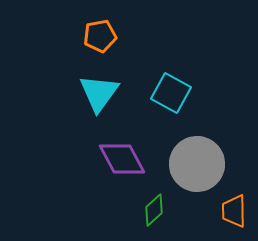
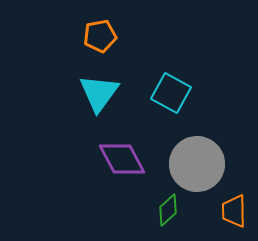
green diamond: moved 14 px right
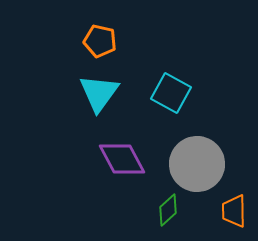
orange pentagon: moved 5 px down; rotated 24 degrees clockwise
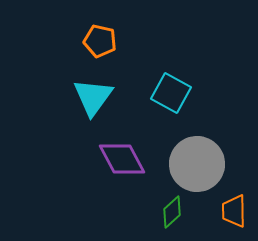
cyan triangle: moved 6 px left, 4 px down
green diamond: moved 4 px right, 2 px down
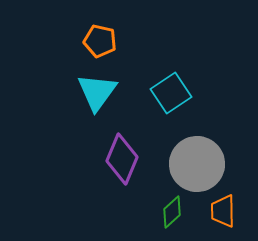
cyan square: rotated 27 degrees clockwise
cyan triangle: moved 4 px right, 5 px up
purple diamond: rotated 51 degrees clockwise
orange trapezoid: moved 11 px left
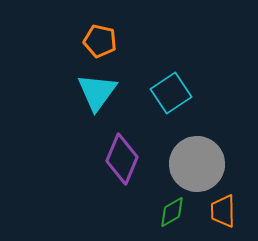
green diamond: rotated 12 degrees clockwise
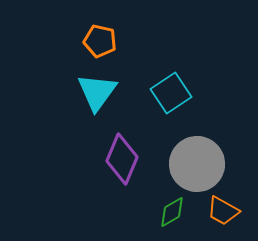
orange trapezoid: rotated 60 degrees counterclockwise
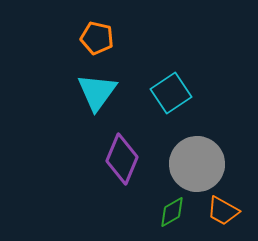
orange pentagon: moved 3 px left, 3 px up
